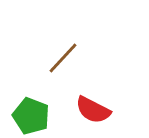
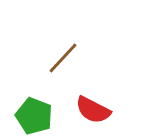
green pentagon: moved 3 px right
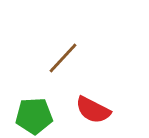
green pentagon: rotated 24 degrees counterclockwise
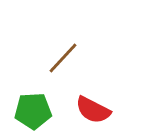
green pentagon: moved 1 px left, 5 px up
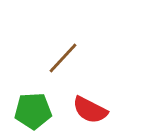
red semicircle: moved 3 px left
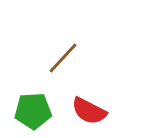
red semicircle: moved 1 px left, 1 px down
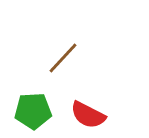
red semicircle: moved 1 px left, 4 px down
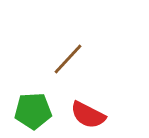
brown line: moved 5 px right, 1 px down
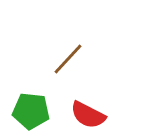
green pentagon: moved 2 px left; rotated 9 degrees clockwise
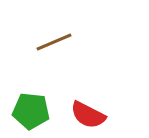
brown line: moved 14 px left, 17 px up; rotated 24 degrees clockwise
